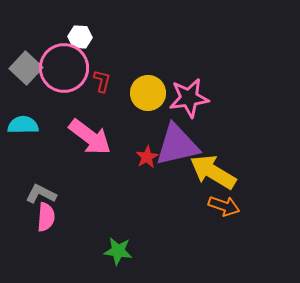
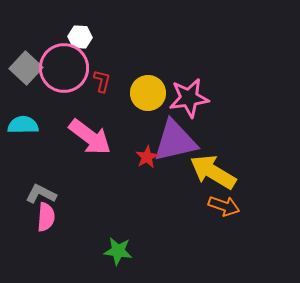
purple triangle: moved 2 px left, 4 px up
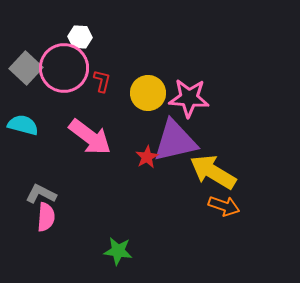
pink star: rotated 12 degrees clockwise
cyan semicircle: rotated 16 degrees clockwise
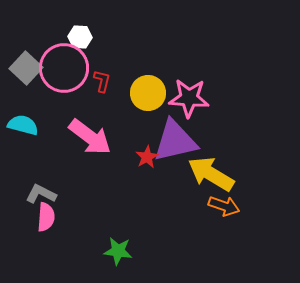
yellow arrow: moved 2 px left, 2 px down
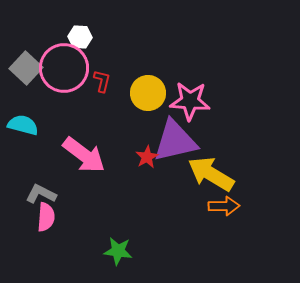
pink star: moved 1 px right, 3 px down
pink arrow: moved 6 px left, 18 px down
orange arrow: rotated 20 degrees counterclockwise
